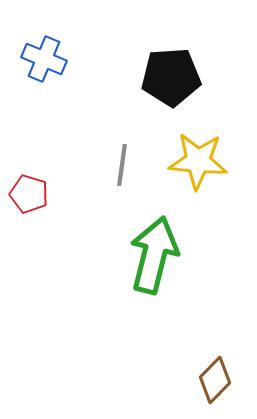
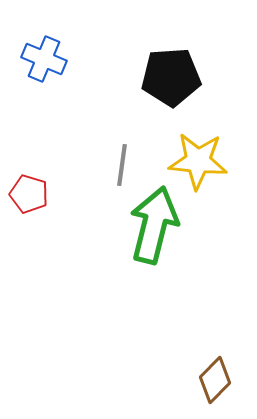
green arrow: moved 30 px up
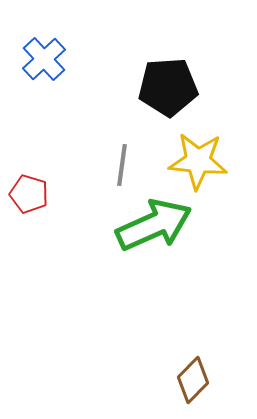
blue cross: rotated 24 degrees clockwise
black pentagon: moved 3 px left, 10 px down
green arrow: rotated 52 degrees clockwise
brown diamond: moved 22 px left
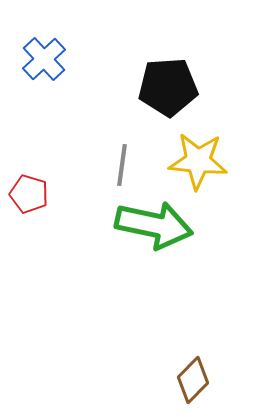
green arrow: rotated 36 degrees clockwise
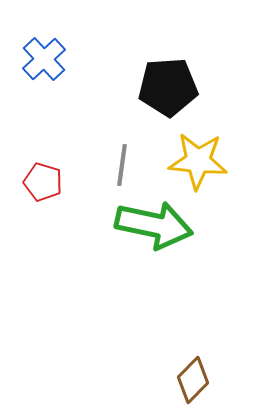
red pentagon: moved 14 px right, 12 px up
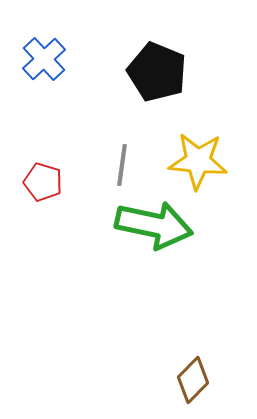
black pentagon: moved 11 px left, 15 px up; rotated 26 degrees clockwise
